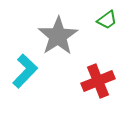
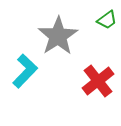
red cross: rotated 16 degrees counterclockwise
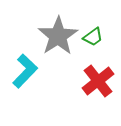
green trapezoid: moved 14 px left, 17 px down
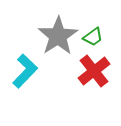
red cross: moved 4 px left, 10 px up
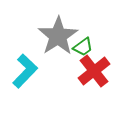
green trapezoid: moved 10 px left, 10 px down
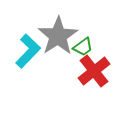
cyan L-shape: moved 3 px right, 20 px up
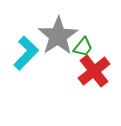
green trapezoid: rotated 15 degrees counterclockwise
cyan L-shape: moved 2 px left, 2 px down
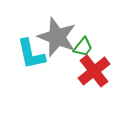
gray star: moved 1 px left, 1 px down; rotated 18 degrees counterclockwise
cyan L-shape: moved 5 px right, 1 px down; rotated 124 degrees clockwise
